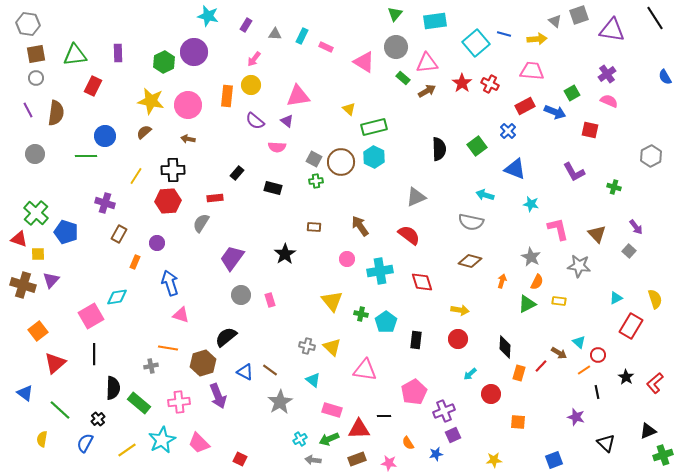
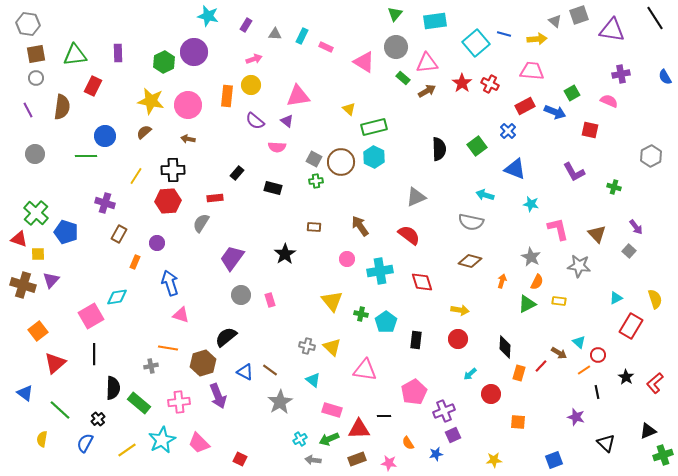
pink arrow at (254, 59): rotated 147 degrees counterclockwise
purple cross at (607, 74): moved 14 px right; rotated 24 degrees clockwise
brown semicircle at (56, 113): moved 6 px right, 6 px up
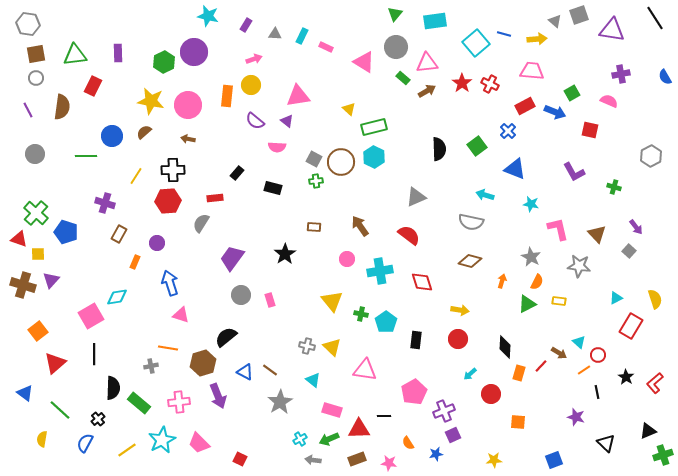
blue circle at (105, 136): moved 7 px right
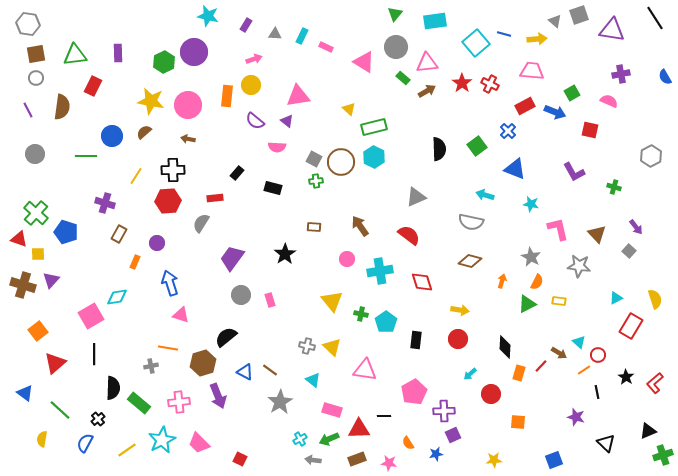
purple cross at (444, 411): rotated 20 degrees clockwise
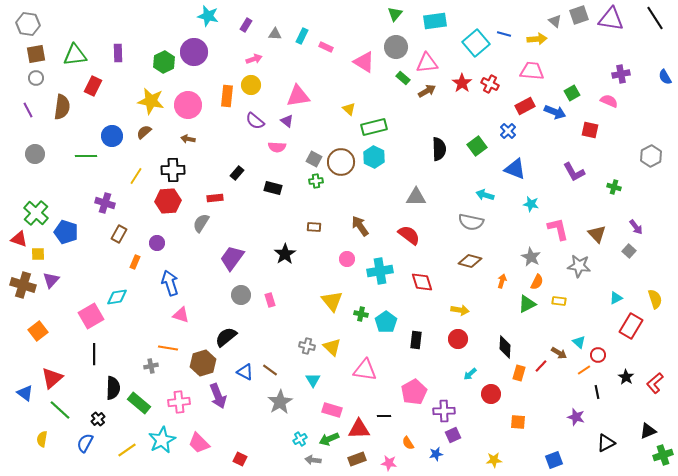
purple triangle at (612, 30): moved 1 px left, 11 px up
gray triangle at (416, 197): rotated 25 degrees clockwise
red triangle at (55, 363): moved 3 px left, 15 px down
cyan triangle at (313, 380): rotated 21 degrees clockwise
black triangle at (606, 443): rotated 48 degrees clockwise
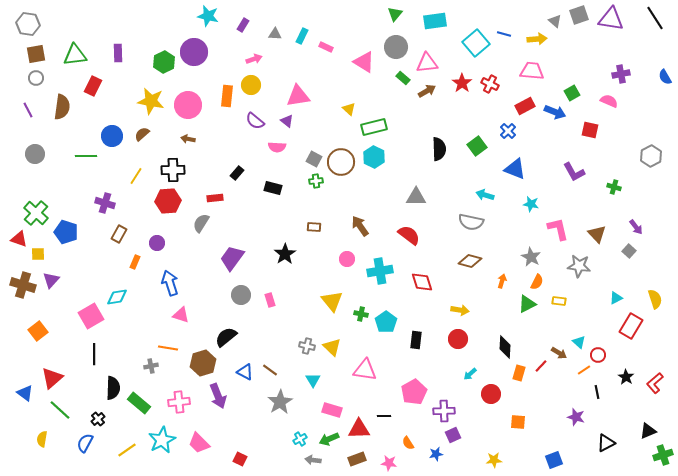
purple rectangle at (246, 25): moved 3 px left
brown semicircle at (144, 132): moved 2 px left, 2 px down
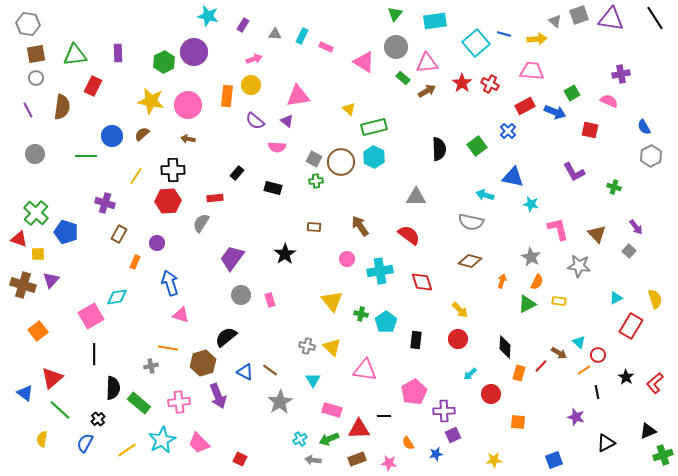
blue semicircle at (665, 77): moved 21 px left, 50 px down
blue triangle at (515, 169): moved 2 px left, 8 px down; rotated 10 degrees counterclockwise
yellow arrow at (460, 310): rotated 36 degrees clockwise
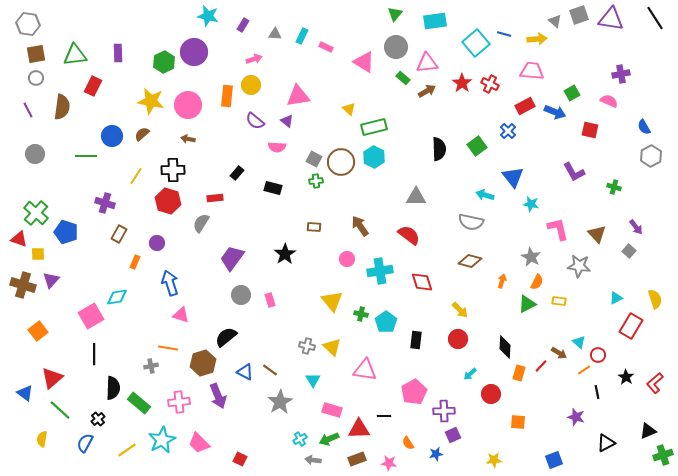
blue triangle at (513, 177): rotated 40 degrees clockwise
red hexagon at (168, 201): rotated 20 degrees clockwise
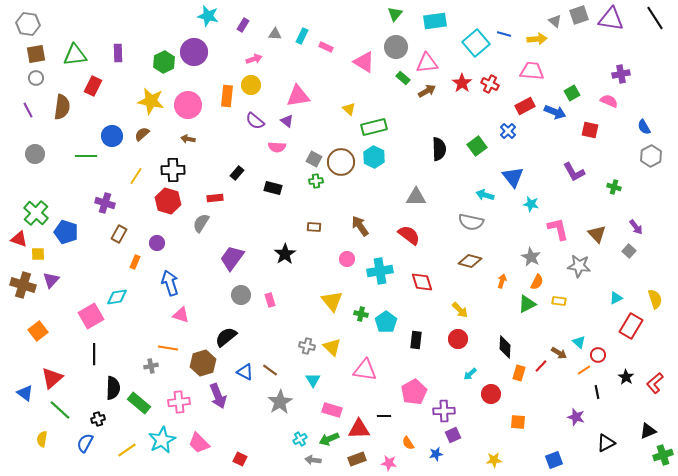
black cross at (98, 419): rotated 24 degrees clockwise
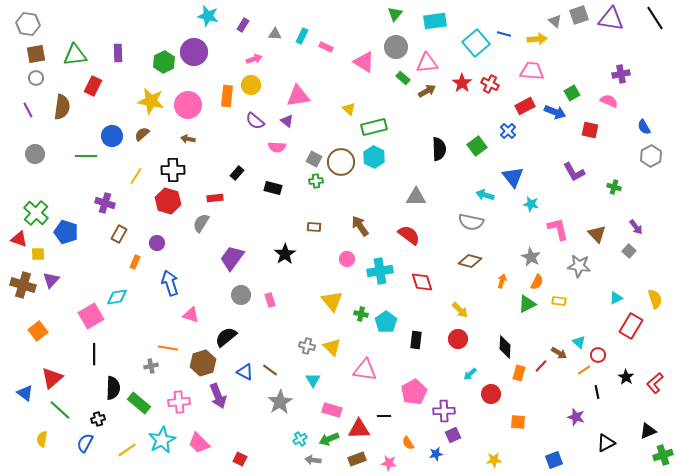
pink triangle at (181, 315): moved 10 px right
